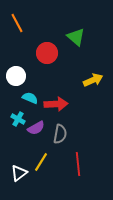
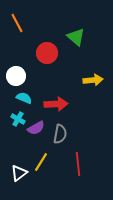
yellow arrow: rotated 18 degrees clockwise
cyan semicircle: moved 6 px left
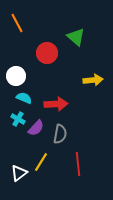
purple semicircle: rotated 18 degrees counterclockwise
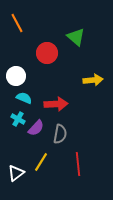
white triangle: moved 3 px left
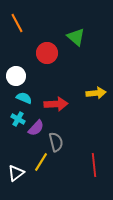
yellow arrow: moved 3 px right, 13 px down
gray semicircle: moved 4 px left, 8 px down; rotated 24 degrees counterclockwise
red line: moved 16 px right, 1 px down
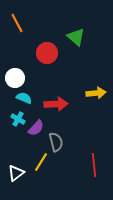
white circle: moved 1 px left, 2 px down
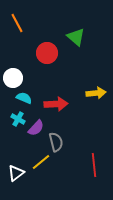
white circle: moved 2 px left
yellow line: rotated 18 degrees clockwise
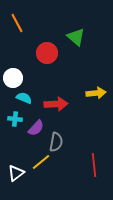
cyan cross: moved 3 px left; rotated 24 degrees counterclockwise
gray semicircle: rotated 24 degrees clockwise
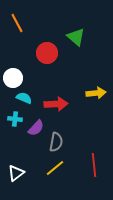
yellow line: moved 14 px right, 6 px down
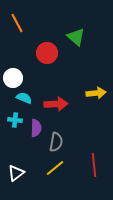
cyan cross: moved 1 px down
purple semicircle: rotated 42 degrees counterclockwise
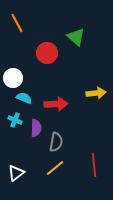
cyan cross: rotated 16 degrees clockwise
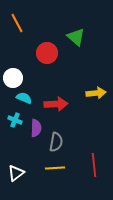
yellow line: rotated 36 degrees clockwise
